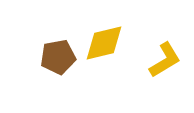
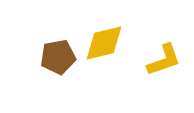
yellow L-shape: moved 1 px left; rotated 12 degrees clockwise
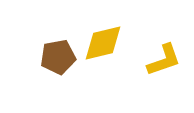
yellow diamond: moved 1 px left
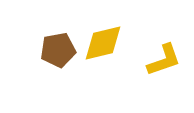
brown pentagon: moved 7 px up
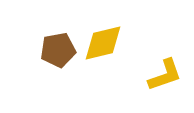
yellow L-shape: moved 1 px right, 15 px down
